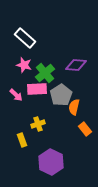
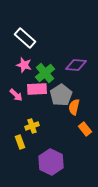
yellow cross: moved 6 px left, 2 px down
yellow rectangle: moved 2 px left, 2 px down
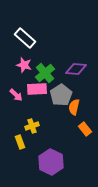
purple diamond: moved 4 px down
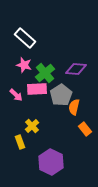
yellow cross: rotated 24 degrees counterclockwise
